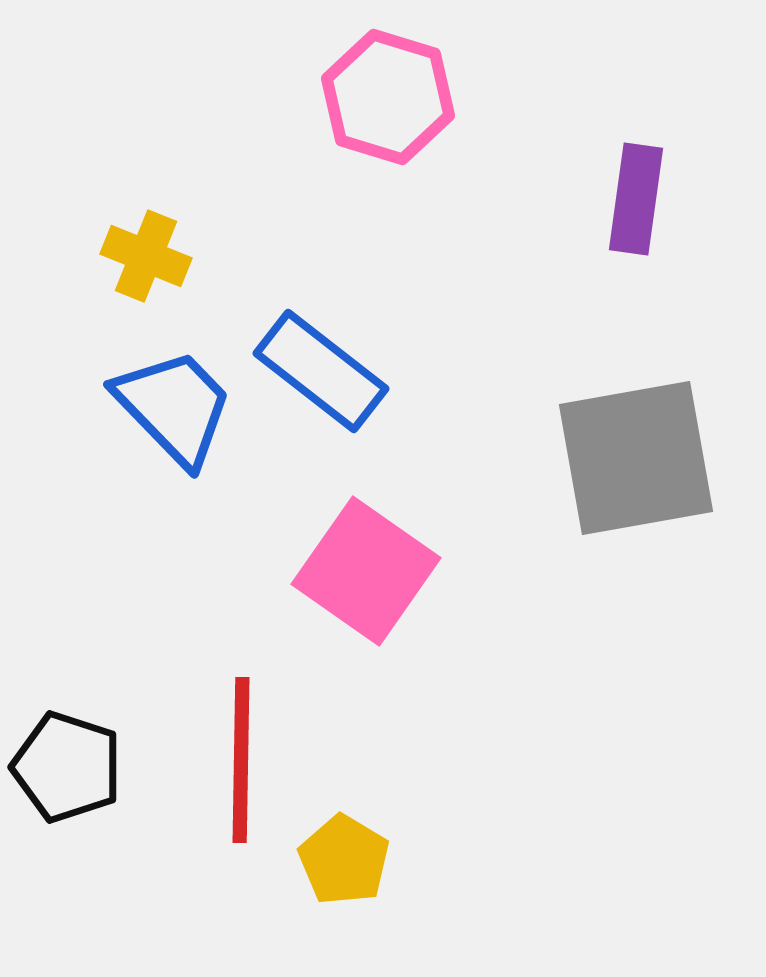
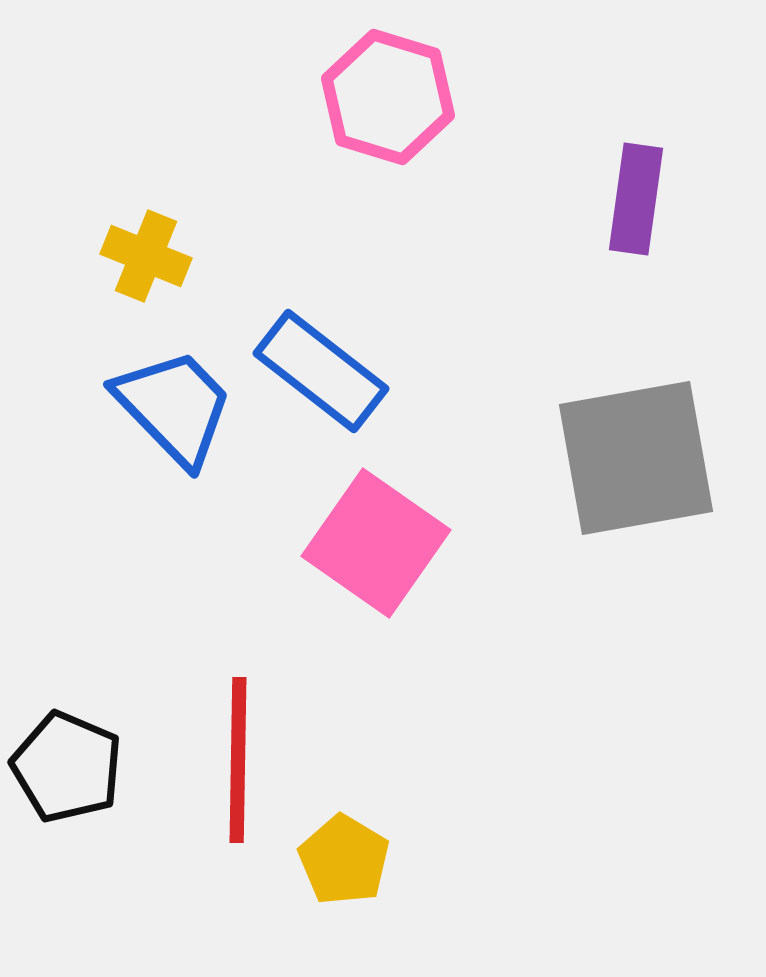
pink square: moved 10 px right, 28 px up
red line: moved 3 px left
black pentagon: rotated 5 degrees clockwise
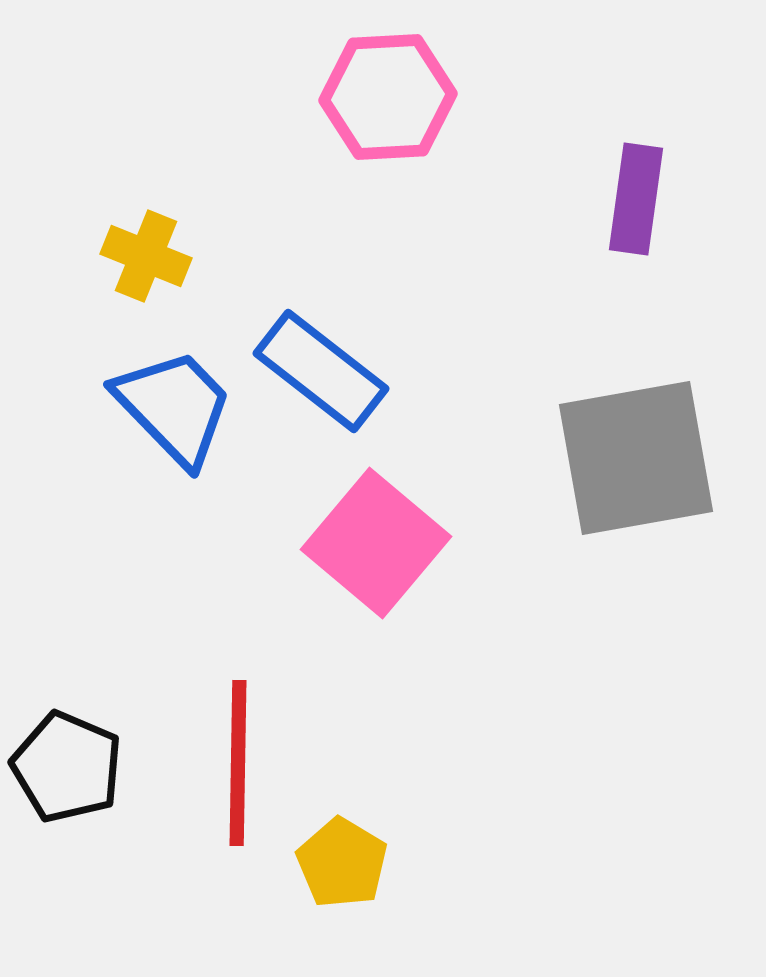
pink hexagon: rotated 20 degrees counterclockwise
pink square: rotated 5 degrees clockwise
red line: moved 3 px down
yellow pentagon: moved 2 px left, 3 px down
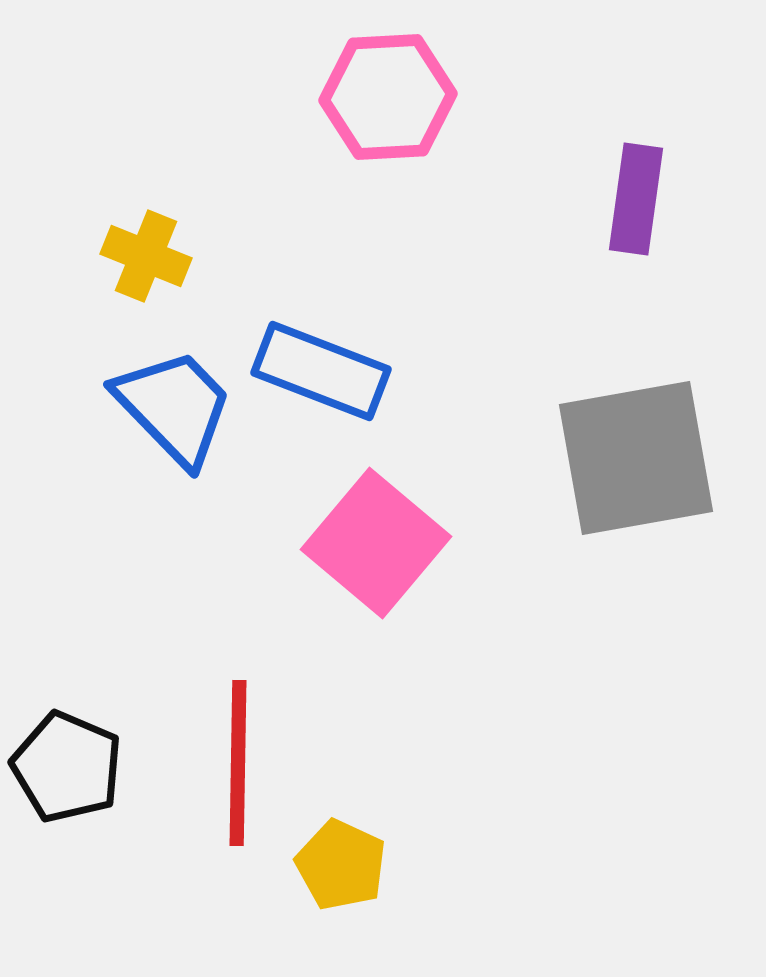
blue rectangle: rotated 17 degrees counterclockwise
yellow pentagon: moved 1 px left, 2 px down; rotated 6 degrees counterclockwise
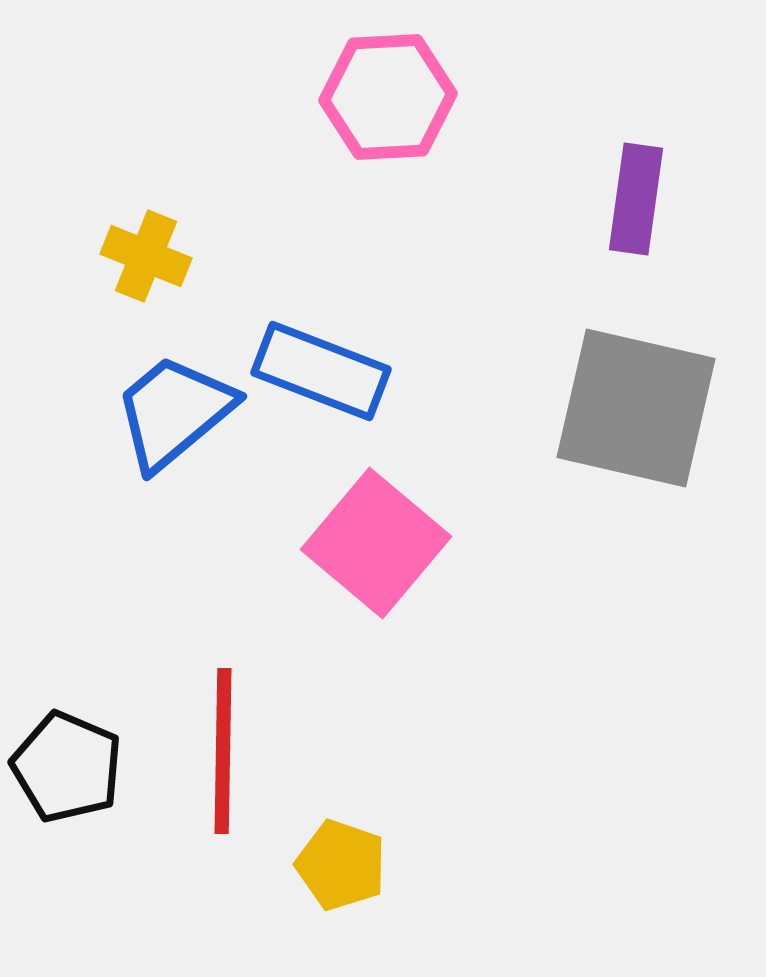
blue trapezoid: moved 5 px down; rotated 86 degrees counterclockwise
gray square: moved 50 px up; rotated 23 degrees clockwise
red line: moved 15 px left, 12 px up
yellow pentagon: rotated 6 degrees counterclockwise
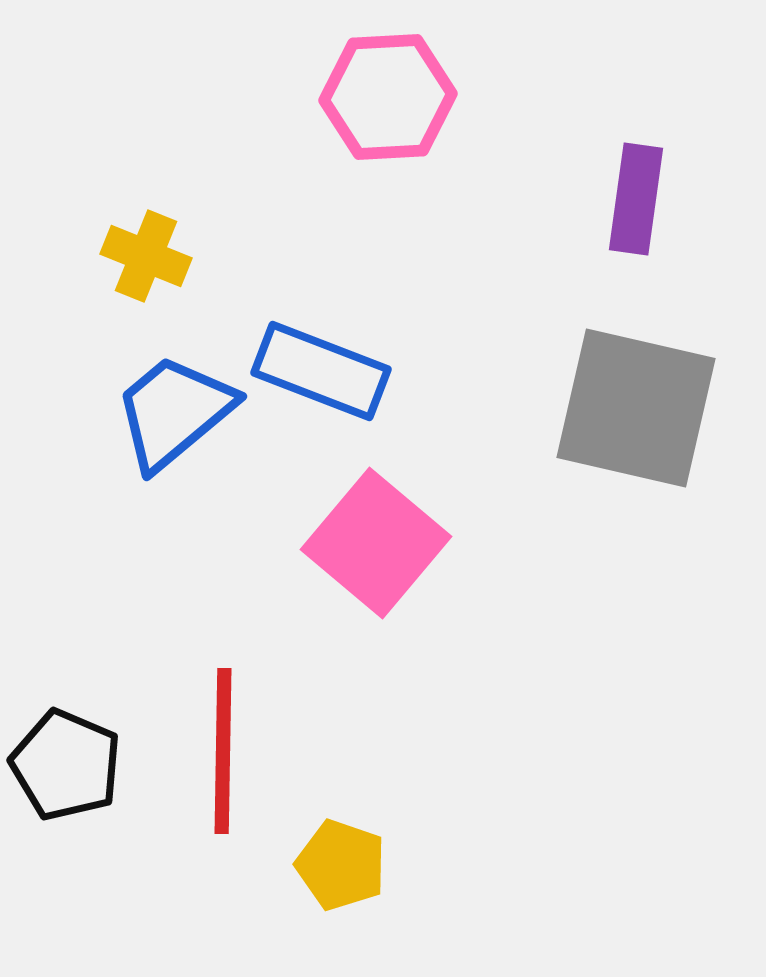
black pentagon: moved 1 px left, 2 px up
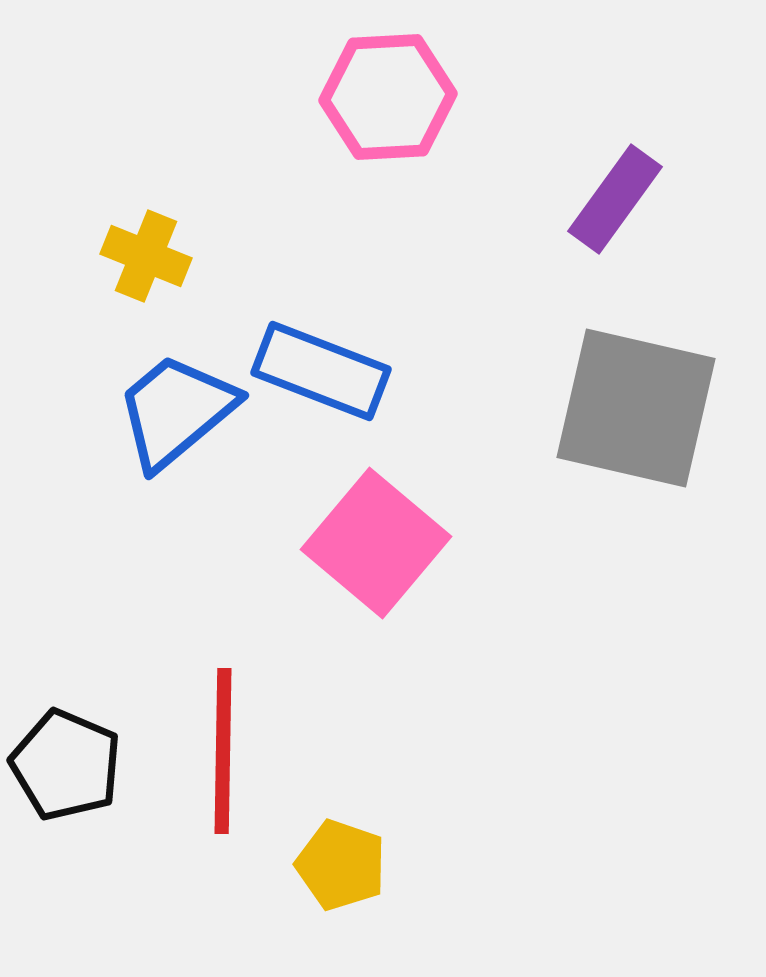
purple rectangle: moved 21 px left; rotated 28 degrees clockwise
blue trapezoid: moved 2 px right, 1 px up
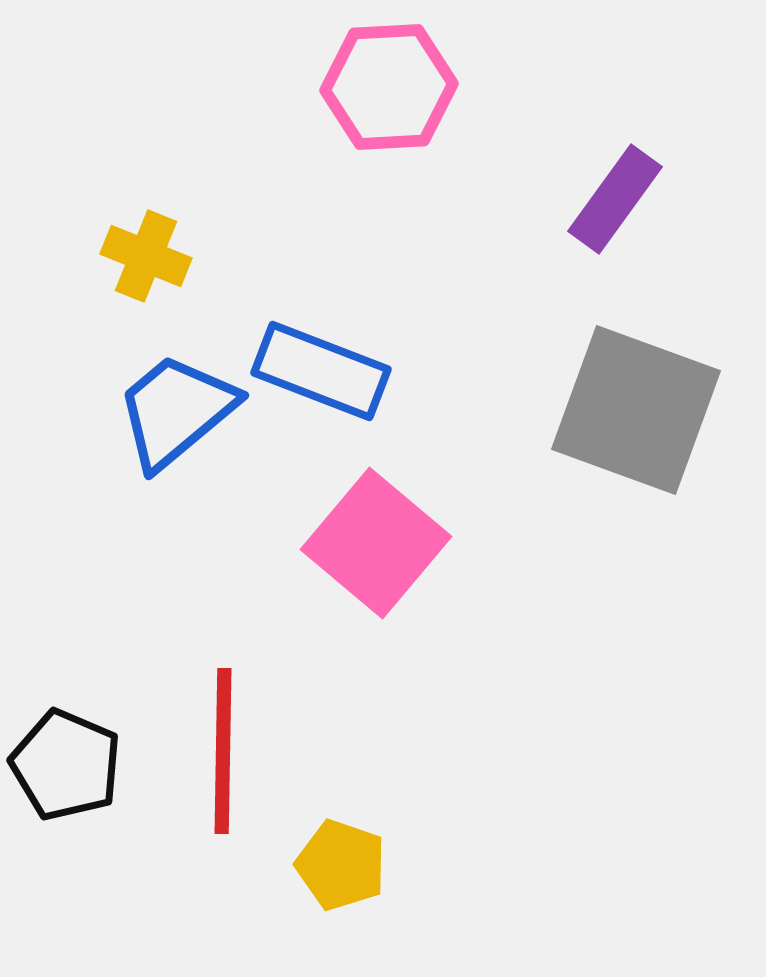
pink hexagon: moved 1 px right, 10 px up
gray square: moved 2 px down; rotated 7 degrees clockwise
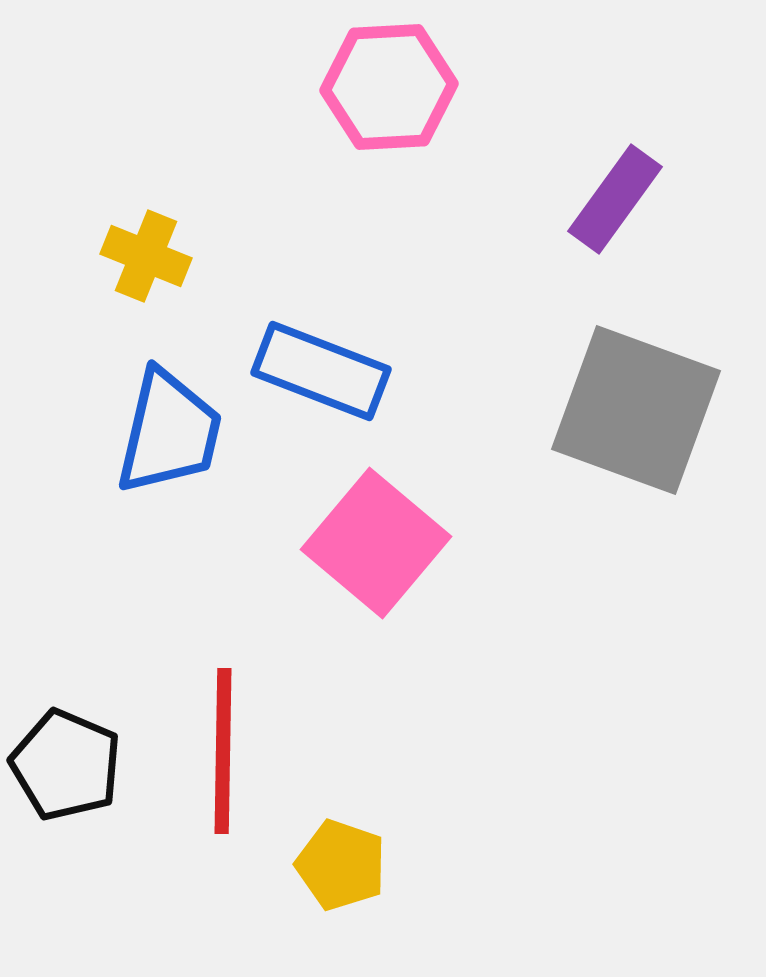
blue trapezoid: moved 7 px left, 21 px down; rotated 143 degrees clockwise
